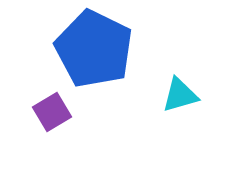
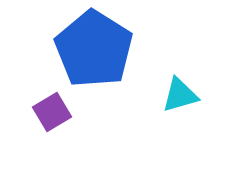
blue pentagon: rotated 6 degrees clockwise
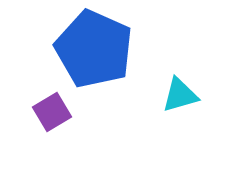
blue pentagon: rotated 8 degrees counterclockwise
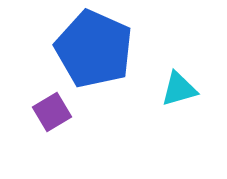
cyan triangle: moved 1 px left, 6 px up
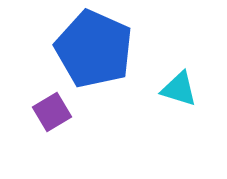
cyan triangle: rotated 33 degrees clockwise
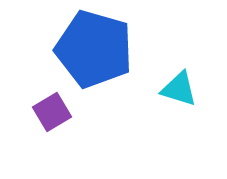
blue pentagon: rotated 8 degrees counterclockwise
